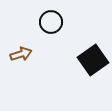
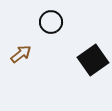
brown arrow: rotated 20 degrees counterclockwise
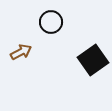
brown arrow: moved 2 px up; rotated 10 degrees clockwise
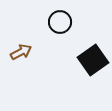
black circle: moved 9 px right
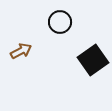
brown arrow: moved 1 px up
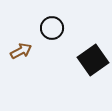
black circle: moved 8 px left, 6 px down
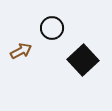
black square: moved 10 px left; rotated 8 degrees counterclockwise
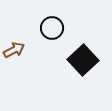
brown arrow: moved 7 px left, 1 px up
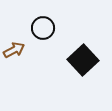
black circle: moved 9 px left
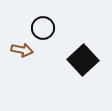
brown arrow: moved 8 px right; rotated 40 degrees clockwise
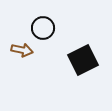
black square: rotated 16 degrees clockwise
